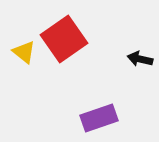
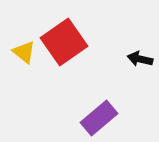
red square: moved 3 px down
purple rectangle: rotated 21 degrees counterclockwise
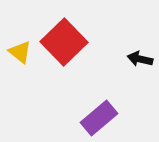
red square: rotated 9 degrees counterclockwise
yellow triangle: moved 4 px left
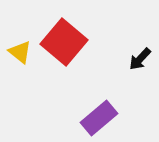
red square: rotated 6 degrees counterclockwise
black arrow: rotated 60 degrees counterclockwise
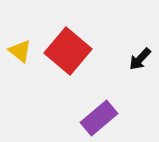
red square: moved 4 px right, 9 px down
yellow triangle: moved 1 px up
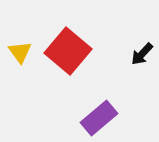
yellow triangle: moved 1 px down; rotated 15 degrees clockwise
black arrow: moved 2 px right, 5 px up
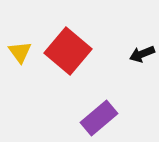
black arrow: rotated 25 degrees clockwise
